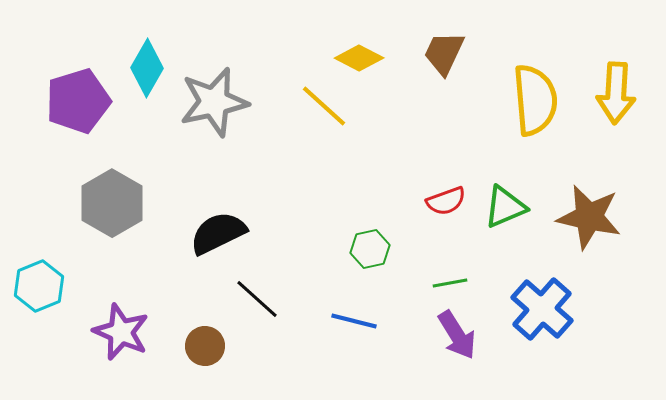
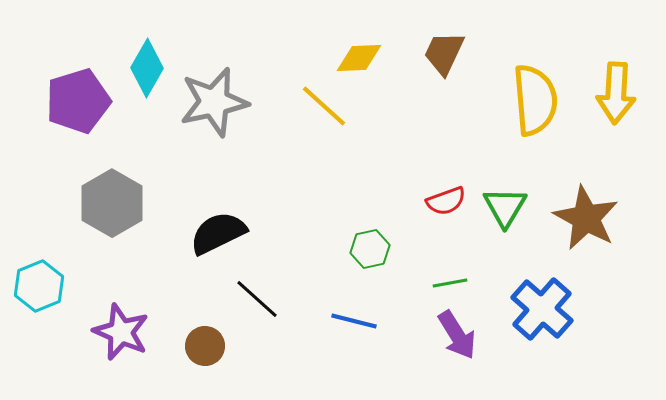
yellow diamond: rotated 30 degrees counterclockwise
green triangle: rotated 36 degrees counterclockwise
brown star: moved 3 px left, 1 px down; rotated 16 degrees clockwise
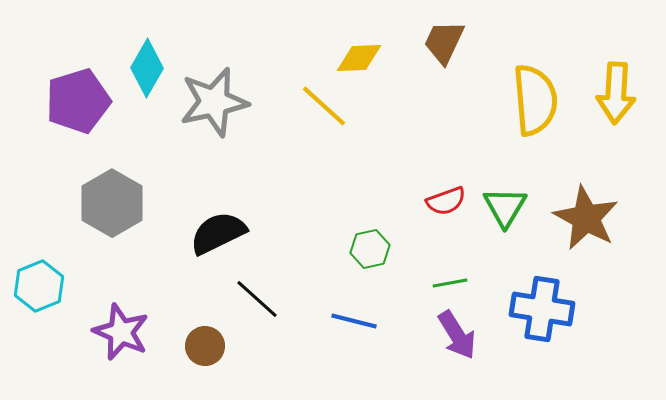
brown trapezoid: moved 11 px up
blue cross: rotated 32 degrees counterclockwise
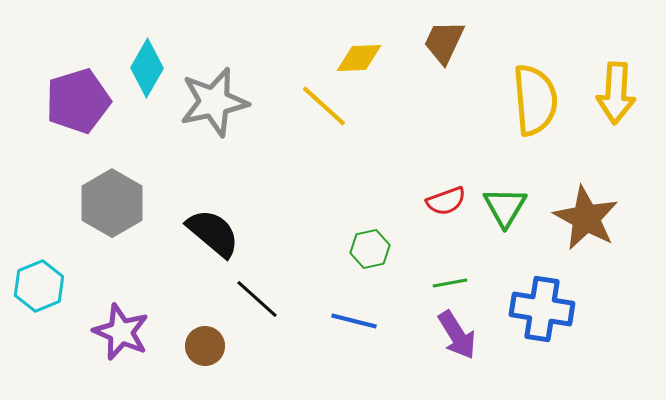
black semicircle: moved 5 px left; rotated 66 degrees clockwise
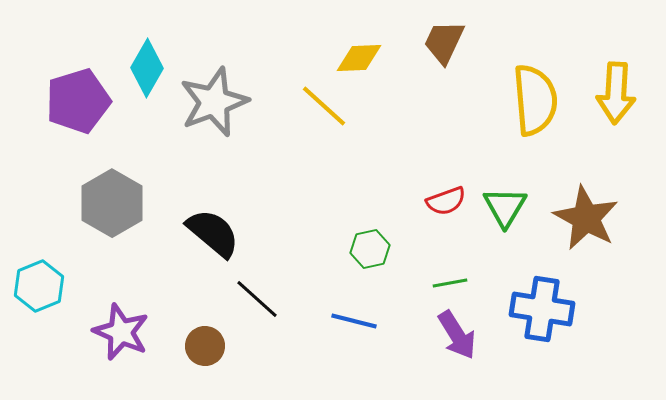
gray star: rotated 8 degrees counterclockwise
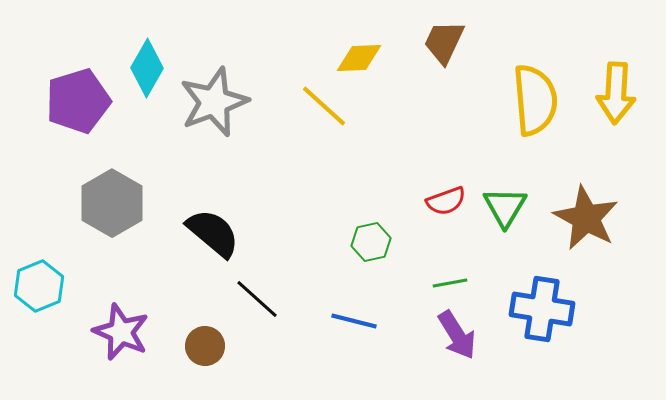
green hexagon: moved 1 px right, 7 px up
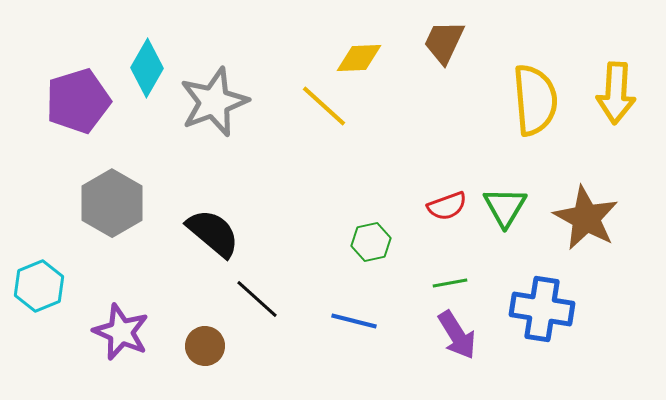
red semicircle: moved 1 px right, 5 px down
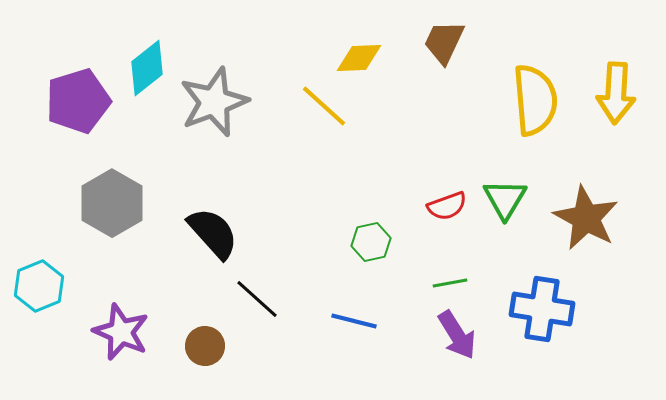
cyan diamond: rotated 22 degrees clockwise
green triangle: moved 8 px up
black semicircle: rotated 8 degrees clockwise
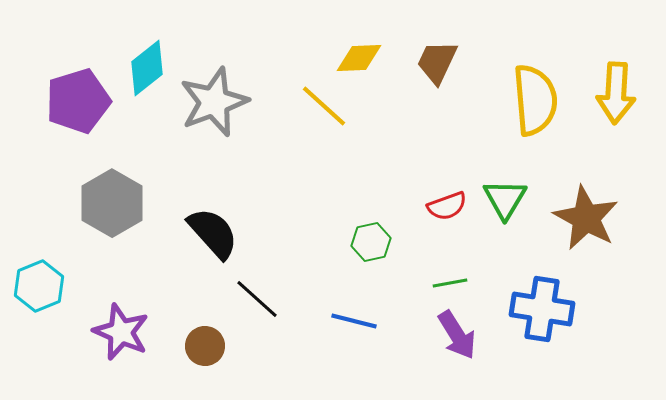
brown trapezoid: moved 7 px left, 20 px down
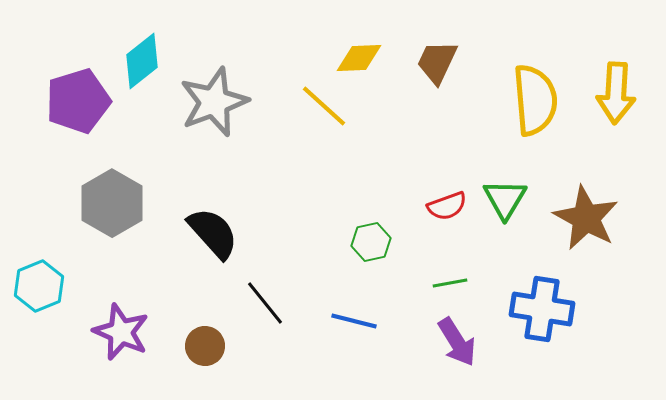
cyan diamond: moved 5 px left, 7 px up
black line: moved 8 px right, 4 px down; rotated 9 degrees clockwise
purple arrow: moved 7 px down
